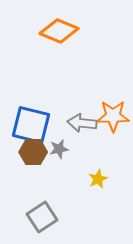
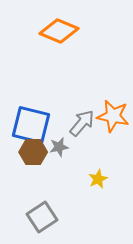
orange star: rotated 12 degrees clockwise
gray arrow: rotated 124 degrees clockwise
gray star: moved 2 px up
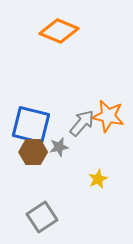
orange star: moved 5 px left
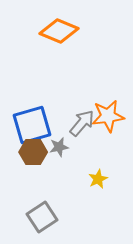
orange star: rotated 20 degrees counterclockwise
blue square: moved 1 px right; rotated 30 degrees counterclockwise
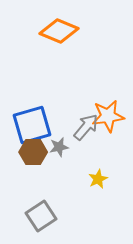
gray arrow: moved 4 px right, 4 px down
gray square: moved 1 px left, 1 px up
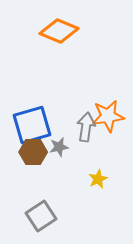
gray arrow: rotated 32 degrees counterclockwise
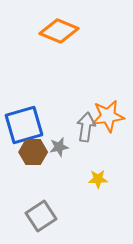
blue square: moved 8 px left
yellow star: rotated 24 degrees clockwise
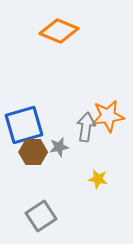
yellow star: rotated 12 degrees clockwise
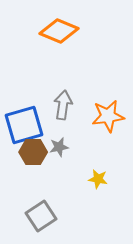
gray arrow: moved 23 px left, 22 px up
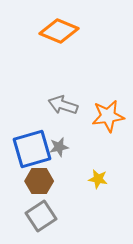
gray arrow: rotated 80 degrees counterclockwise
blue square: moved 8 px right, 24 px down
brown hexagon: moved 6 px right, 29 px down
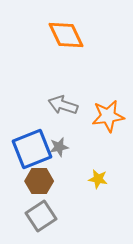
orange diamond: moved 7 px right, 4 px down; rotated 42 degrees clockwise
blue square: rotated 6 degrees counterclockwise
